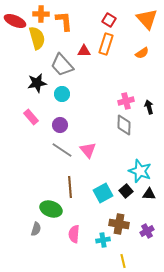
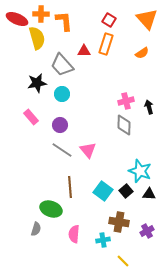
red ellipse: moved 2 px right, 2 px up
cyan square: moved 2 px up; rotated 24 degrees counterclockwise
brown cross: moved 2 px up
yellow line: rotated 32 degrees counterclockwise
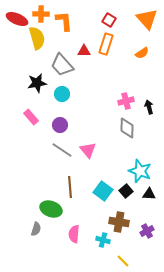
gray diamond: moved 3 px right, 3 px down
cyan cross: rotated 24 degrees clockwise
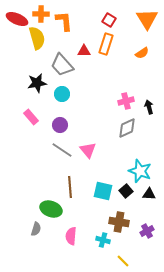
orange triangle: rotated 10 degrees clockwise
gray diamond: rotated 65 degrees clockwise
cyan square: rotated 24 degrees counterclockwise
pink semicircle: moved 3 px left, 2 px down
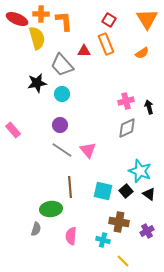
orange rectangle: rotated 40 degrees counterclockwise
pink rectangle: moved 18 px left, 13 px down
black triangle: rotated 32 degrees clockwise
green ellipse: rotated 25 degrees counterclockwise
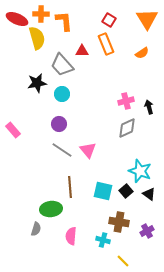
red triangle: moved 2 px left
purple circle: moved 1 px left, 1 px up
